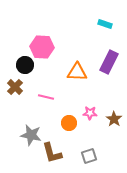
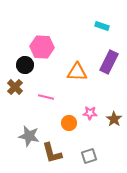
cyan rectangle: moved 3 px left, 2 px down
gray star: moved 2 px left, 1 px down
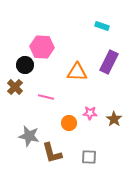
gray square: moved 1 px down; rotated 21 degrees clockwise
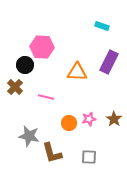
pink star: moved 1 px left, 6 px down; rotated 16 degrees counterclockwise
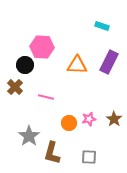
orange triangle: moved 7 px up
gray star: rotated 25 degrees clockwise
brown L-shape: rotated 30 degrees clockwise
